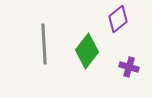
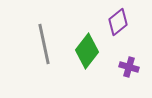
purple diamond: moved 3 px down
gray line: rotated 9 degrees counterclockwise
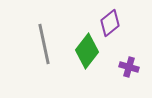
purple diamond: moved 8 px left, 1 px down
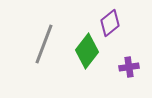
gray line: rotated 33 degrees clockwise
purple cross: rotated 24 degrees counterclockwise
